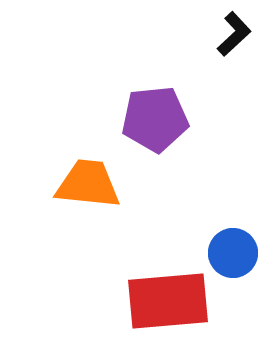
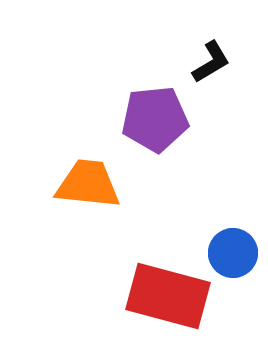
black L-shape: moved 23 px left, 28 px down; rotated 12 degrees clockwise
red rectangle: moved 5 px up; rotated 20 degrees clockwise
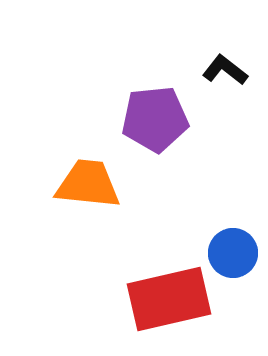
black L-shape: moved 14 px right, 8 px down; rotated 111 degrees counterclockwise
red rectangle: moved 1 px right, 3 px down; rotated 28 degrees counterclockwise
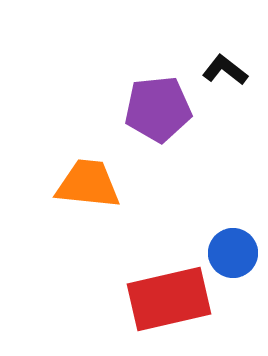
purple pentagon: moved 3 px right, 10 px up
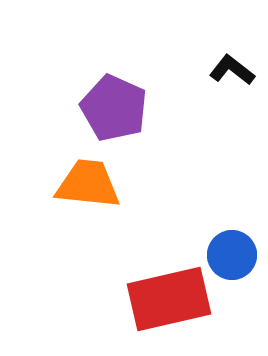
black L-shape: moved 7 px right
purple pentagon: moved 44 px left, 1 px up; rotated 30 degrees clockwise
blue circle: moved 1 px left, 2 px down
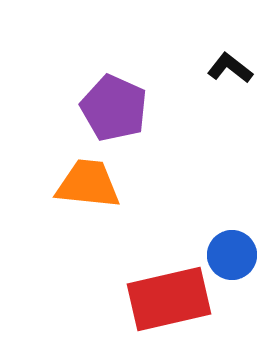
black L-shape: moved 2 px left, 2 px up
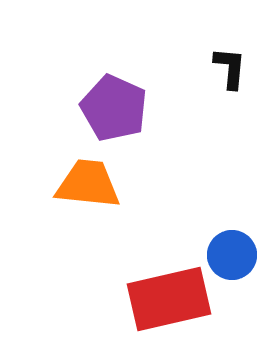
black L-shape: rotated 57 degrees clockwise
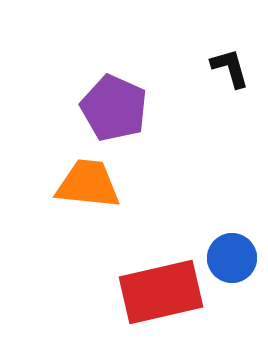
black L-shape: rotated 21 degrees counterclockwise
blue circle: moved 3 px down
red rectangle: moved 8 px left, 7 px up
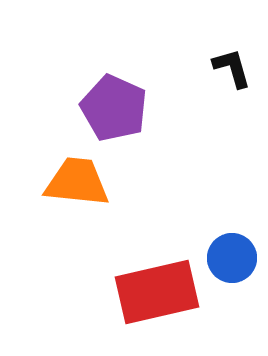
black L-shape: moved 2 px right
orange trapezoid: moved 11 px left, 2 px up
red rectangle: moved 4 px left
